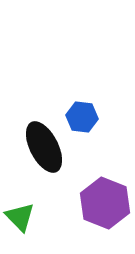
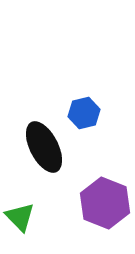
blue hexagon: moved 2 px right, 4 px up; rotated 20 degrees counterclockwise
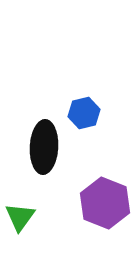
black ellipse: rotated 30 degrees clockwise
green triangle: rotated 20 degrees clockwise
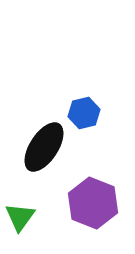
black ellipse: rotated 30 degrees clockwise
purple hexagon: moved 12 px left
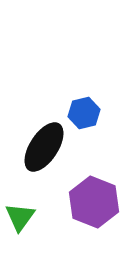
purple hexagon: moved 1 px right, 1 px up
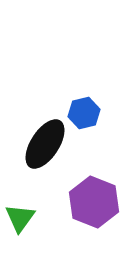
black ellipse: moved 1 px right, 3 px up
green triangle: moved 1 px down
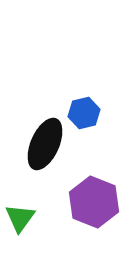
black ellipse: rotated 9 degrees counterclockwise
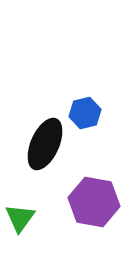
blue hexagon: moved 1 px right
purple hexagon: rotated 12 degrees counterclockwise
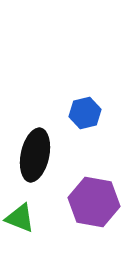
black ellipse: moved 10 px left, 11 px down; rotated 12 degrees counterclockwise
green triangle: rotated 44 degrees counterclockwise
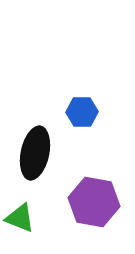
blue hexagon: moved 3 px left, 1 px up; rotated 12 degrees clockwise
black ellipse: moved 2 px up
